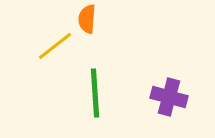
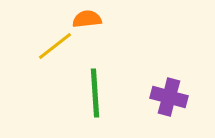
orange semicircle: rotated 80 degrees clockwise
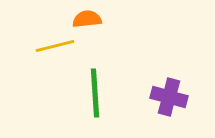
yellow line: rotated 24 degrees clockwise
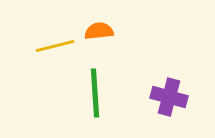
orange semicircle: moved 12 px right, 12 px down
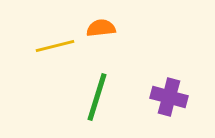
orange semicircle: moved 2 px right, 3 px up
green line: moved 2 px right, 4 px down; rotated 21 degrees clockwise
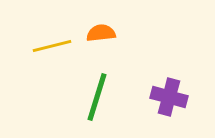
orange semicircle: moved 5 px down
yellow line: moved 3 px left
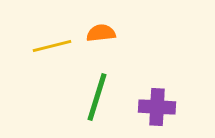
purple cross: moved 12 px left, 10 px down; rotated 12 degrees counterclockwise
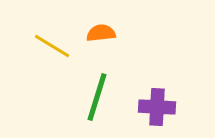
yellow line: rotated 45 degrees clockwise
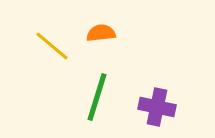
yellow line: rotated 9 degrees clockwise
purple cross: rotated 9 degrees clockwise
